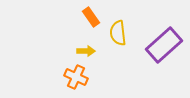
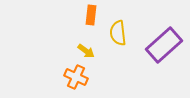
orange rectangle: moved 2 px up; rotated 42 degrees clockwise
yellow arrow: rotated 36 degrees clockwise
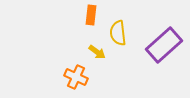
yellow arrow: moved 11 px right, 1 px down
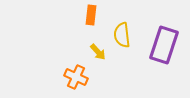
yellow semicircle: moved 4 px right, 2 px down
purple rectangle: rotated 30 degrees counterclockwise
yellow arrow: moved 1 px right; rotated 12 degrees clockwise
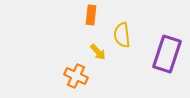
purple rectangle: moved 3 px right, 9 px down
orange cross: moved 1 px up
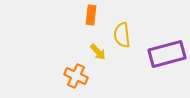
purple rectangle: rotated 57 degrees clockwise
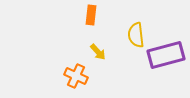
yellow semicircle: moved 14 px right
purple rectangle: moved 1 px left, 1 px down
